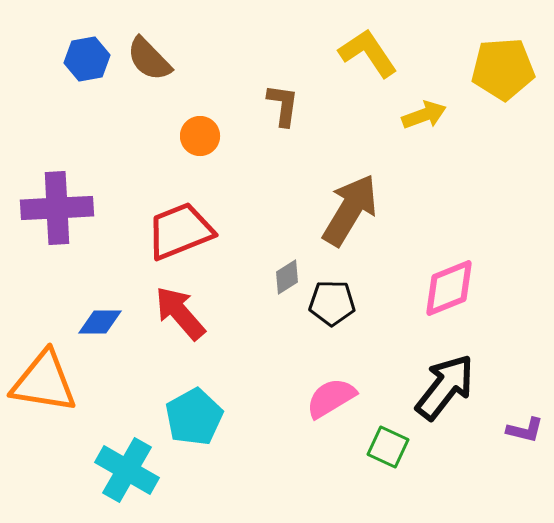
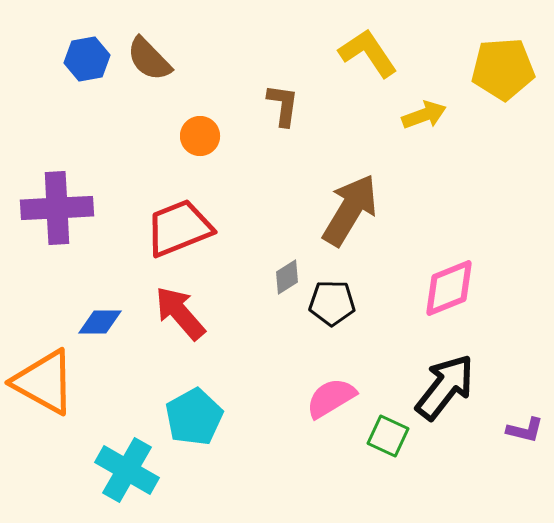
red trapezoid: moved 1 px left, 3 px up
orange triangle: rotated 20 degrees clockwise
green square: moved 11 px up
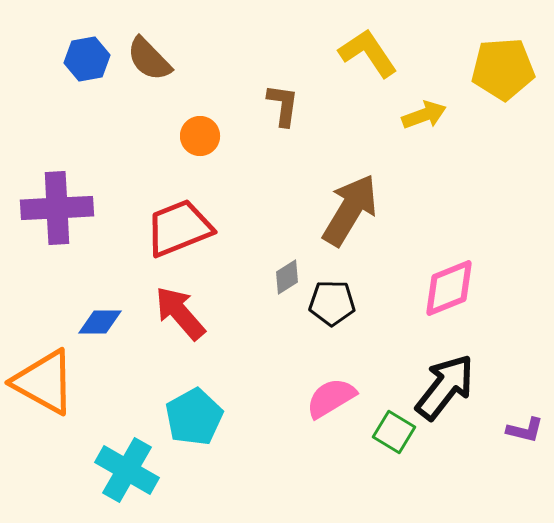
green square: moved 6 px right, 4 px up; rotated 6 degrees clockwise
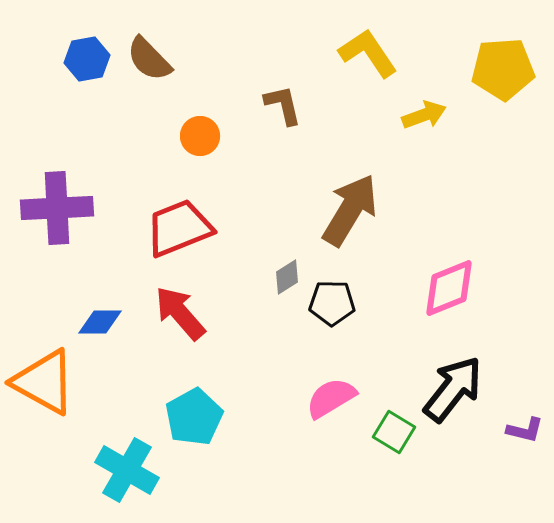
brown L-shape: rotated 21 degrees counterclockwise
black arrow: moved 8 px right, 2 px down
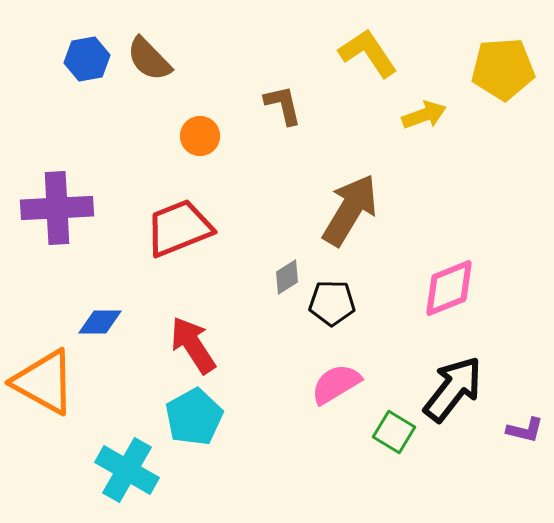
red arrow: moved 13 px right, 32 px down; rotated 8 degrees clockwise
pink semicircle: moved 5 px right, 14 px up
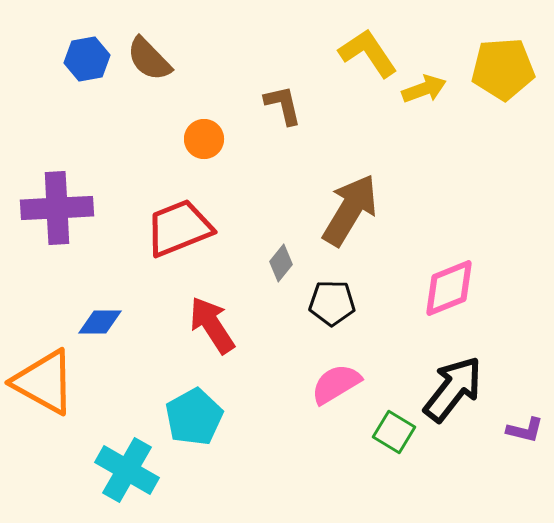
yellow arrow: moved 26 px up
orange circle: moved 4 px right, 3 px down
gray diamond: moved 6 px left, 14 px up; rotated 18 degrees counterclockwise
red arrow: moved 19 px right, 20 px up
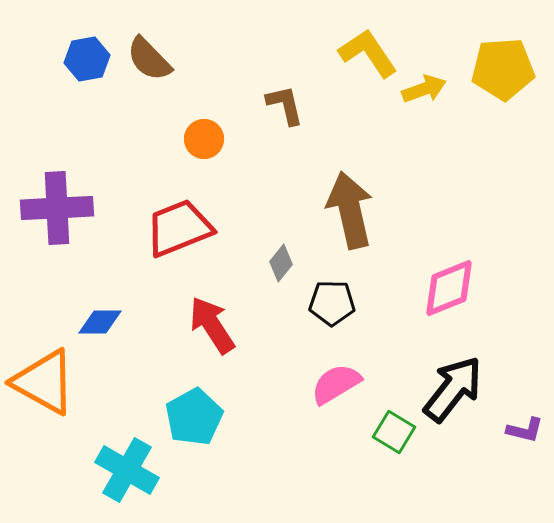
brown L-shape: moved 2 px right
brown arrow: rotated 44 degrees counterclockwise
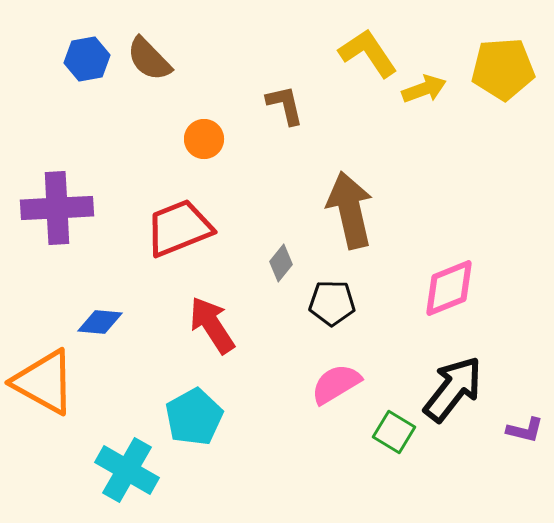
blue diamond: rotated 6 degrees clockwise
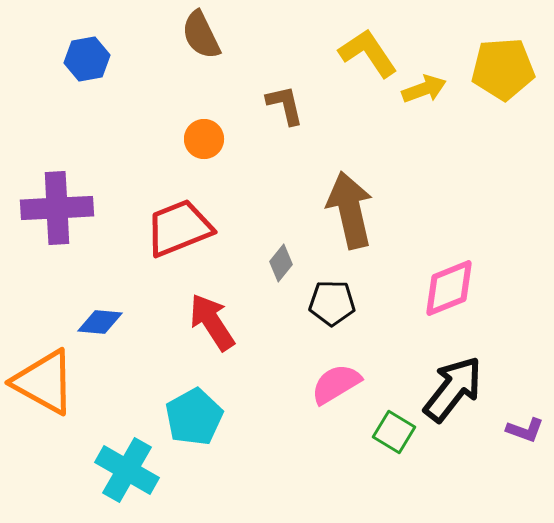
brown semicircle: moved 52 px right, 24 px up; rotated 18 degrees clockwise
red arrow: moved 3 px up
purple L-shape: rotated 6 degrees clockwise
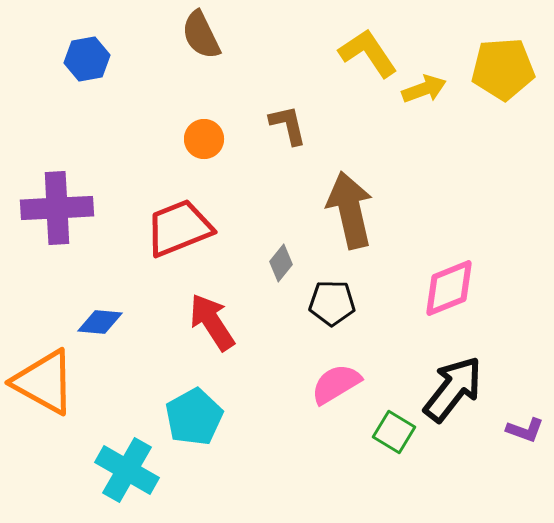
brown L-shape: moved 3 px right, 20 px down
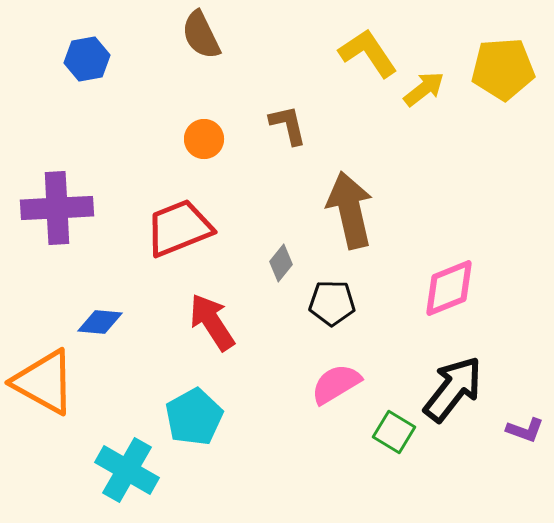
yellow arrow: rotated 18 degrees counterclockwise
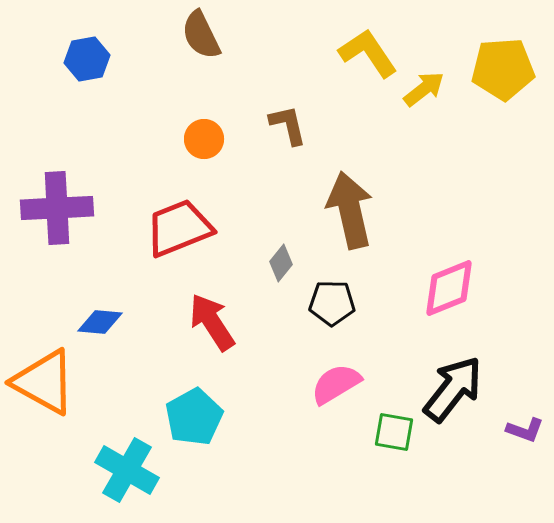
green square: rotated 21 degrees counterclockwise
